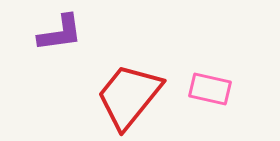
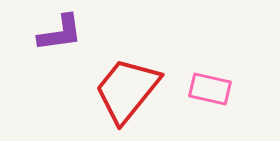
red trapezoid: moved 2 px left, 6 px up
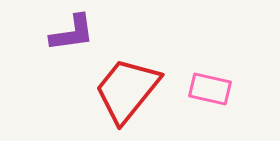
purple L-shape: moved 12 px right
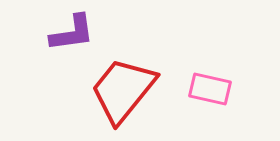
red trapezoid: moved 4 px left
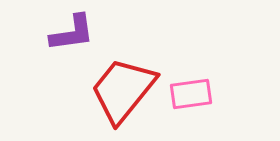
pink rectangle: moved 19 px left, 5 px down; rotated 21 degrees counterclockwise
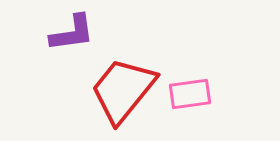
pink rectangle: moved 1 px left
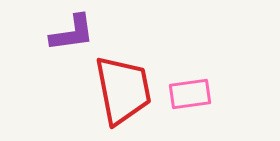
red trapezoid: rotated 130 degrees clockwise
